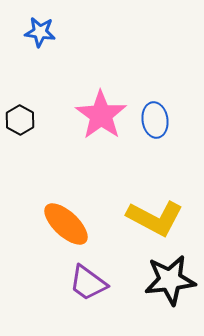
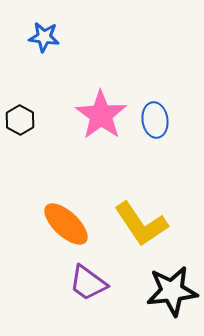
blue star: moved 4 px right, 5 px down
yellow L-shape: moved 14 px left, 6 px down; rotated 28 degrees clockwise
black star: moved 2 px right, 11 px down
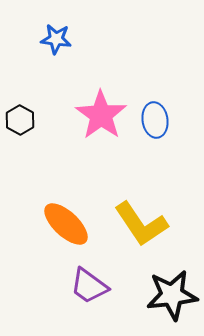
blue star: moved 12 px right, 2 px down
purple trapezoid: moved 1 px right, 3 px down
black star: moved 4 px down
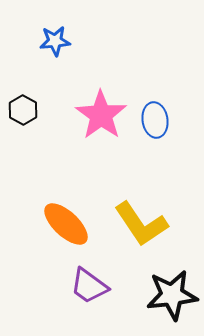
blue star: moved 1 px left, 2 px down; rotated 12 degrees counterclockwise
black hexagon: moved 3 px right, 10 px up
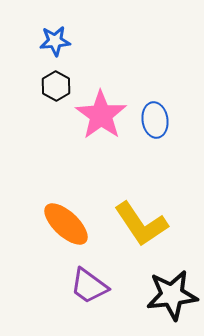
black hexagon: moved 33 px right, 24 px up
